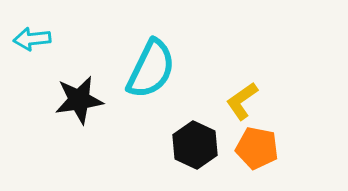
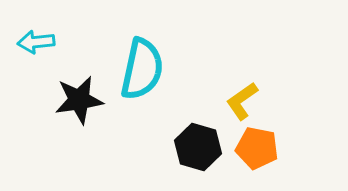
cyan arrow: moved 4 px right, 3 px down
cyan semicircle: moved 9 px left; rotated 14 degrees counterclockwise
black hexagon: moved 3 px right, 2 px down; rotated 9 degrees counterclockwise
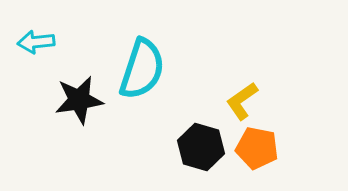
cyan semicircle: rotated 6 degrees clockwise
black hexagon: moved 3 px right
